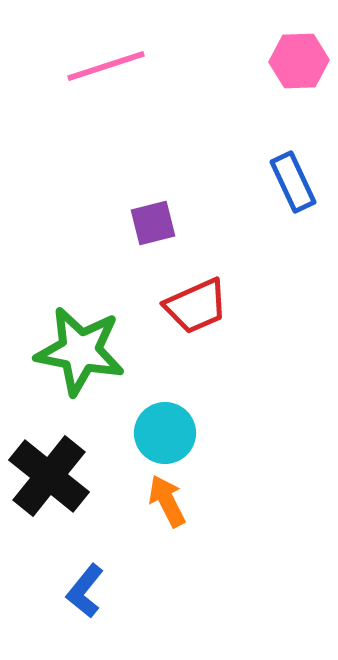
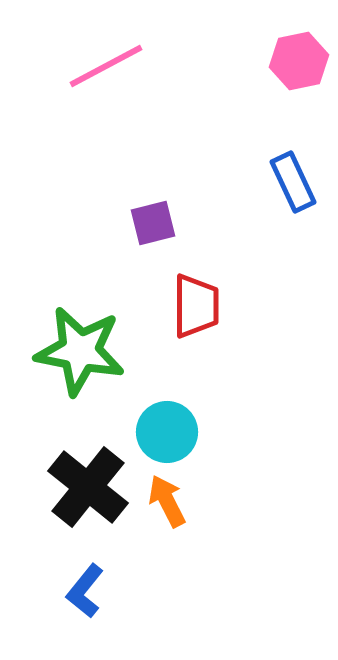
pink hexagon: rotated 10 degrees counterclockwise
pink line: rotated 10 degrees counterclockwise
red trapezoid: rotated 66 degrees counterclockwise
cyan circle: moved 2 px right, 1 px up
black cross: moved 39 px right, 11 px down
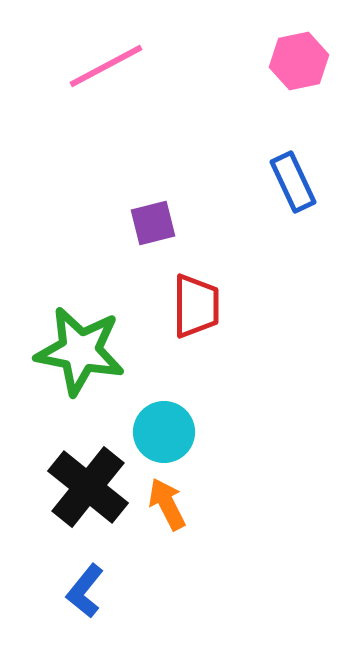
cyan circle: moved 3 px left
orange arrow: moved 3 px down
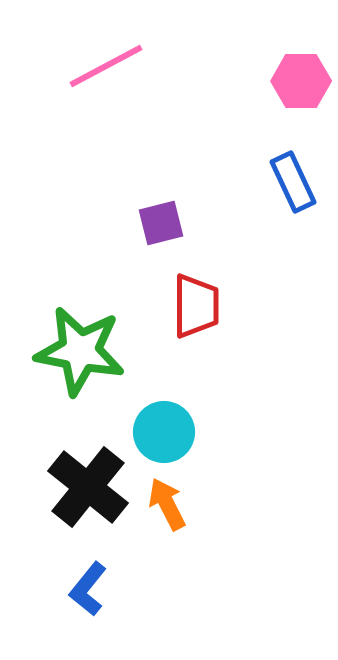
pink hexagon: moved 2 px right, 20 px down; rotated 12 degrees clockwise
purple square: moved 8 px right
blue L-shape: moved 3 px right, 2 px up
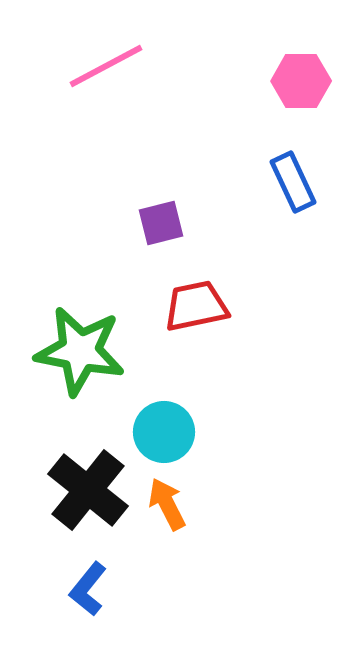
red trapezoid: rotated 102 degrees counterclockwise
black cross: moved 3 px down
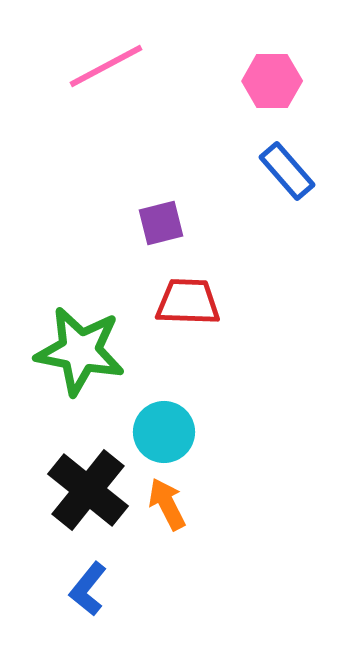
pink hexagon: moved 29 px left
blue rectangle: moved 6 px left, 11 px up; rotated 16 degrees counterclockwise
red trapezoid: moved 8 px left, 4 px up; rotated 14 degrees clockwise
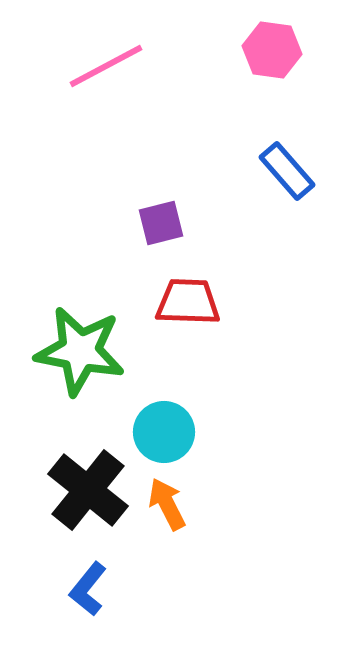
pink hexagon: moved 31 px up; rotated 8 degrees clockwise
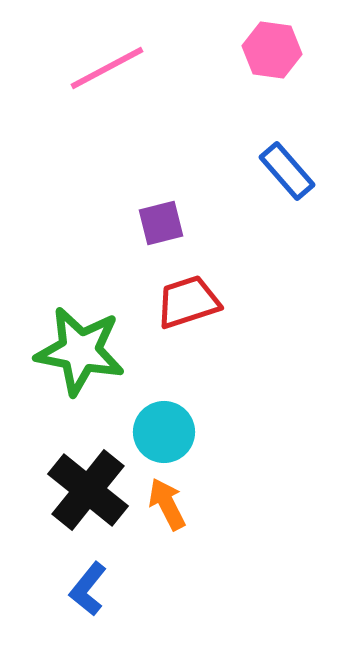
pink line: moved 1 px right, 2 px down
red trapezoid: rotated 20 degrees counterclockwise
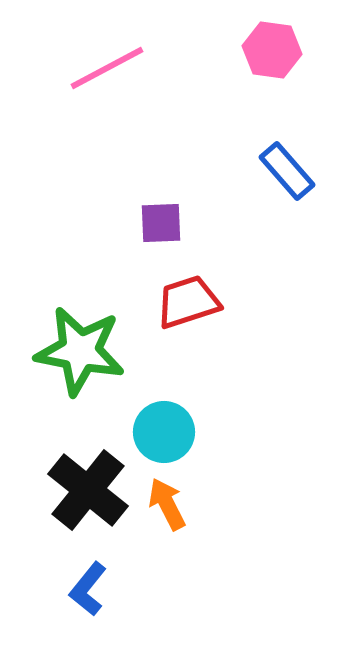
purple square: rotated 12 degrees clockwise
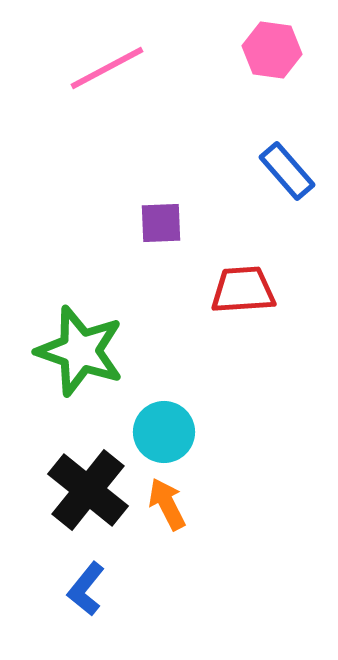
red trapezoid: moved 55 px right, 12 px up; rotated 14 degrees clockwise
green star: rotated 8 degrees clockwise
blue L-shape: moved 2 px left
